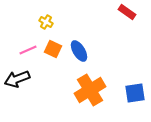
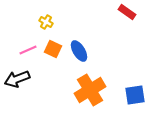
blue square: moved 2 px down
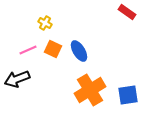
yellow cross: moved 1 px left, 1 px down
blue square: moved 7 px left
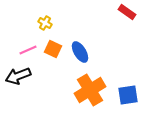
blue ellipse: moved 1 px right, 1 px down
black arrow: moved 1 px right, 3 px up
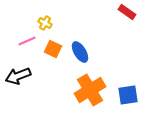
pink line: moved 1 px left, 9 px up
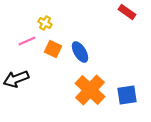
black arrow: moved 2 px left, 3 px down
orange cross: rotated 16 degrees counterclockwise
blue square: moved 1 px left
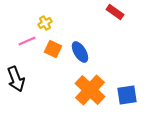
red rectangle: moved 12 px left
yellow cross: rotated 32 degrees clockwise
black arrow: rotated 90 degrees counterclockwise
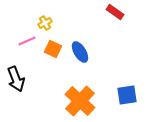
orange cross: moved 10 px left, 11 px down
